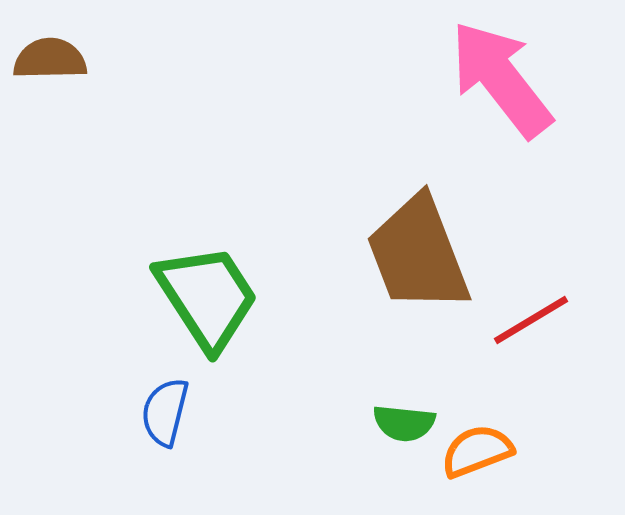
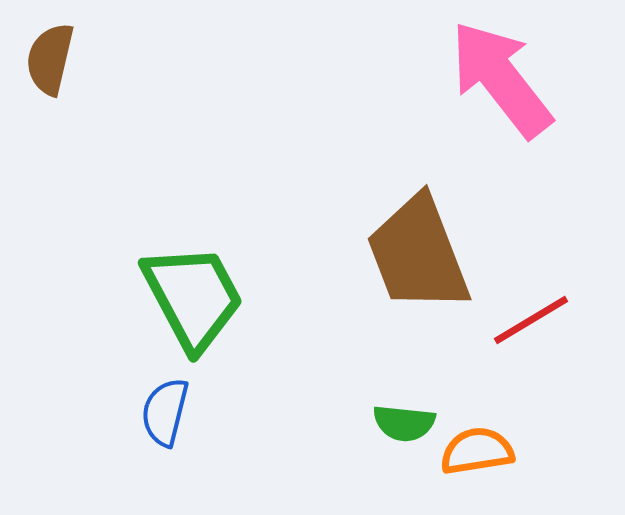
brown semicircle: rotated 76 degrees counterclockwise
green trapezoid: moved 14 px left; rotated 5 degrees clockwise
orange semicircle: rotated 12 degrees clockwise
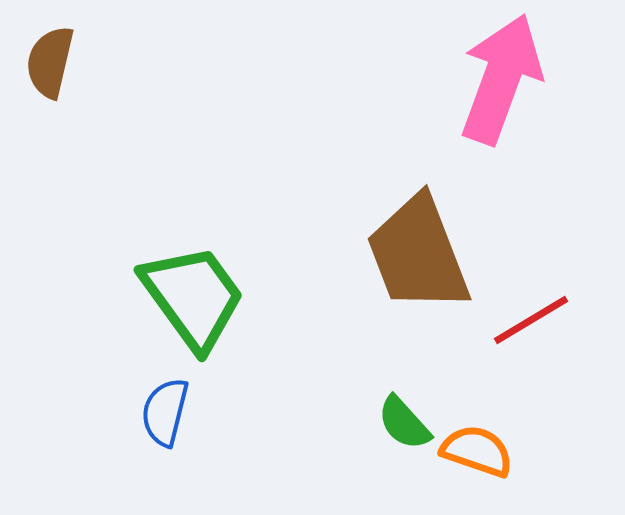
brown semicircle: moved 3 px down
pink arrow: rotated 58 degrees clockwise
green trapezoid: rotated 8 degrees counterclockwise
green semicircle: rotated 42 degrees clockwise
orange semicircle: rotated 28 degrees clockwise
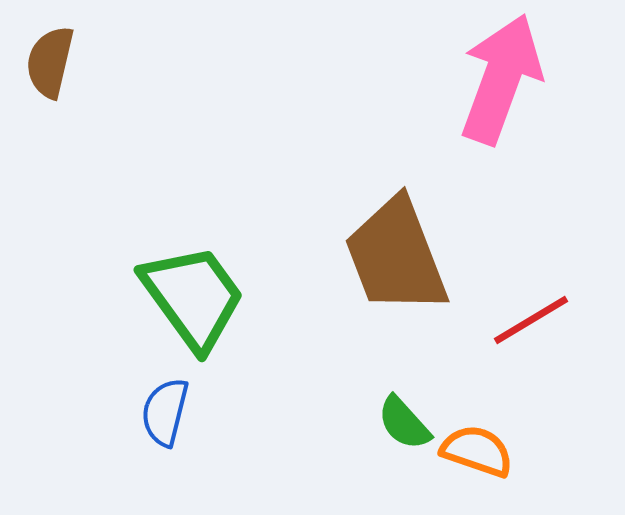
brown trapezoid: moved 22 px left, 2 px down
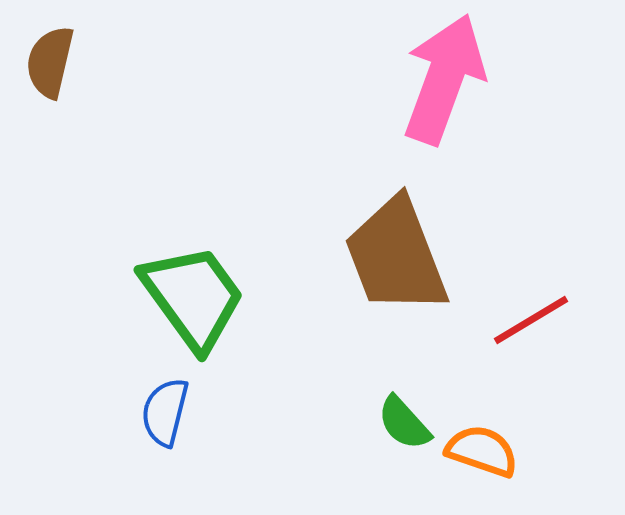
pink arrow: moved 57 px left
orange semicircle: moved 5 px right
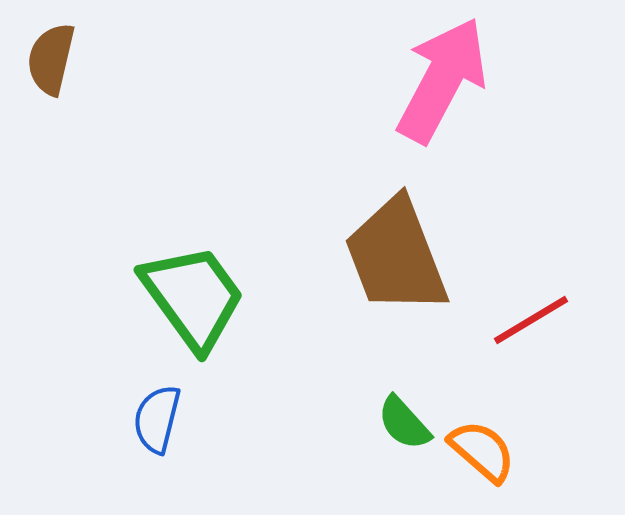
brown semicircle: moved 1 px right, 3 px up
pink arrow: moved 2 px left, 1 px down; rotated 8 degrees clockwise
blue semicircle: moved 8 px left, 7 px down
orange semicircle: rotated 22 degrees clockwise
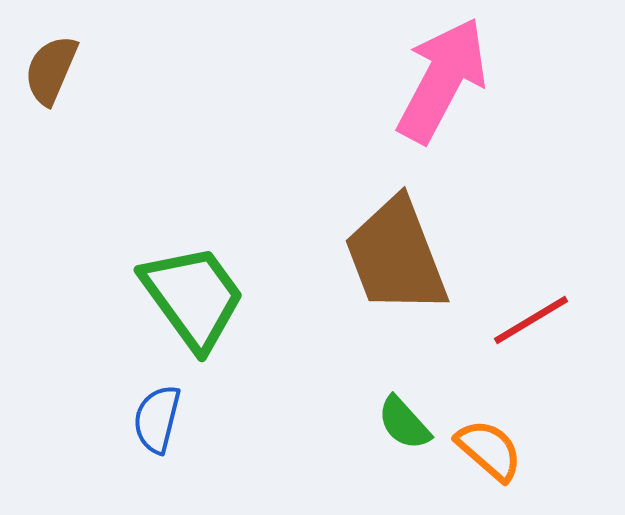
brown semicircle: moved 11 px down; rotated 10 degrees clockwise
orange semicircle: moved 7 px right, 1 px up
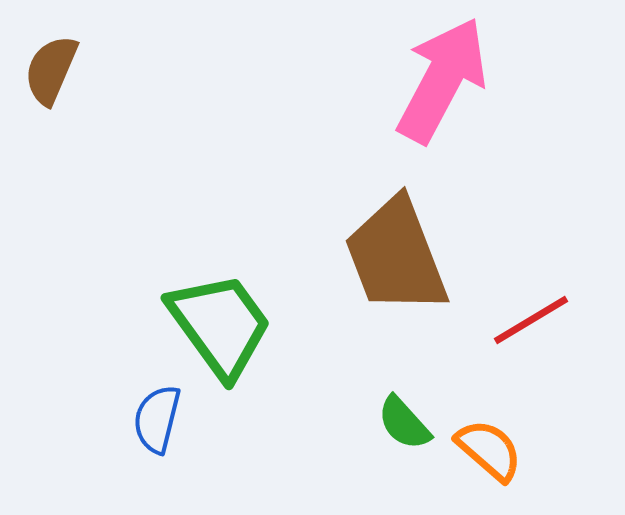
green trapezoid: moved 27 px right, 28 px down
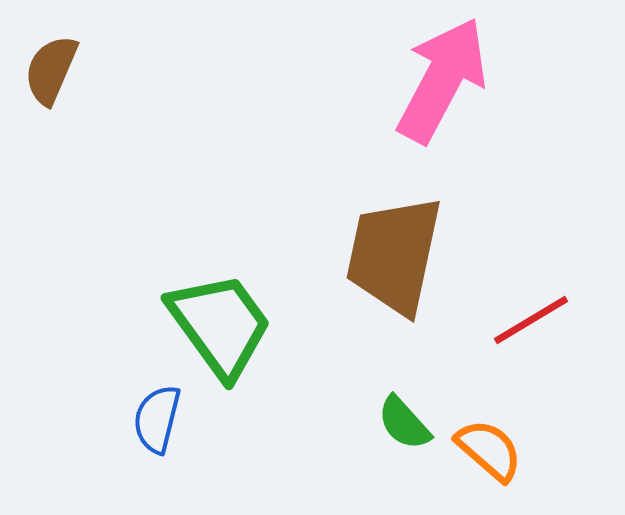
brown trapezoid: moved 2 px left, 1 px up; rotated 33 degrees clockwise
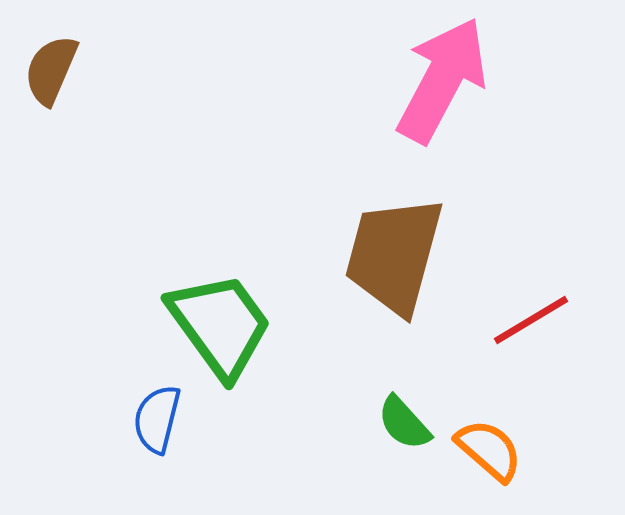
brown trapezoid: rotated 3 degrees clockwise
